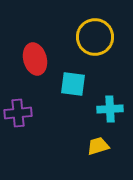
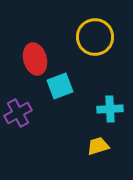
cyan square: moved 13 px left, 2 px down; rotated 28 degrees counterclockwise
purple cross: rotated 24 degrees counterclockwise
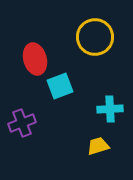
purple cross: moved 4 px right, 10 px down; rotated 8 degrees clockwise
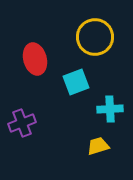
cyan square: moved 16 px right, 4 px up
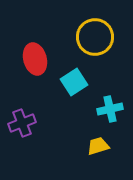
cyan square: moved 2 px left; rotated 12 degrees counterclockwise
cyan cross: rotated 10 degrees counterclockwise
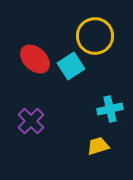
yellow circle: moved 1 px up
red ellipse: rotated 32 degrees counterclockwise
cyan square: moved 3 px left, 16 px up
purple cross: moved 9 px right, 2 px up; rotated 24 degrees counterclockwise
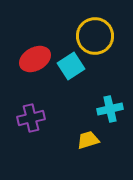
red ellipse: rotated 72 degrees counterclockwise
purple cross: moved 3 px up; rotated 32 degrees clockwise
yellow trapezoid: moved 10 px left, 6 px up
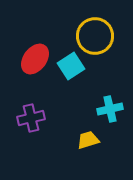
red ellipse: rotated 24 degrees counterclockwise
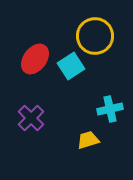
purple cross: rotated 32 degrees counterclockwise
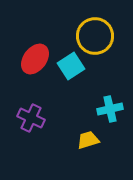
purple cross: rotated 20 degrees counterclockwise
